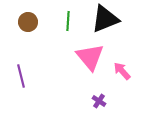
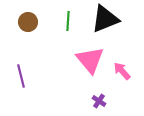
pink triangle: moved 3 px down
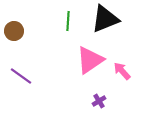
brown circle: moved 14 px left, 9 px down
pink triangle: rotated 36 degrees clockwise
purple line: rotated 40 degrees counterclockwise
purple cross: rotated 24 degrees clockwise
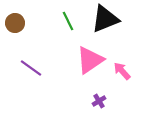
green line: rotated 30 degrees counterclockwise
brown circle: moved 1 px right, 8 px up
purple line: moved 10 px right, 8 px up
